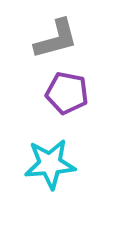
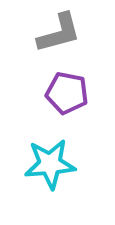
gray L-shape: moved 3 px right, 6 px up
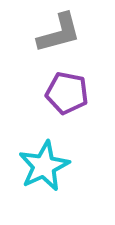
cyan star: moved 6 px left, 2 px down; rotated 21 degrees counterclockwise
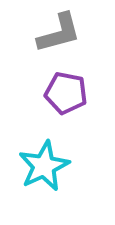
purple pentagon: moved 1 px left
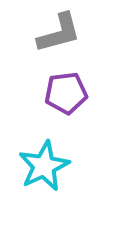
purple pentagon: rotated 18 degrees counterclockwise
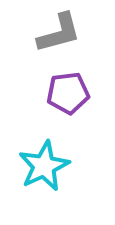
purple pentagon: moved 2 px right
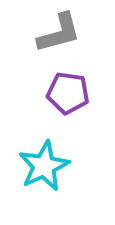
purple pentagon: rotated 15 degrees clockwise
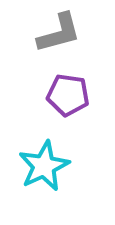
purple pentagon: moved 2 px down
